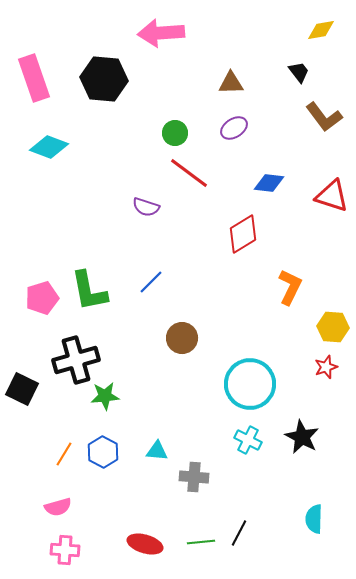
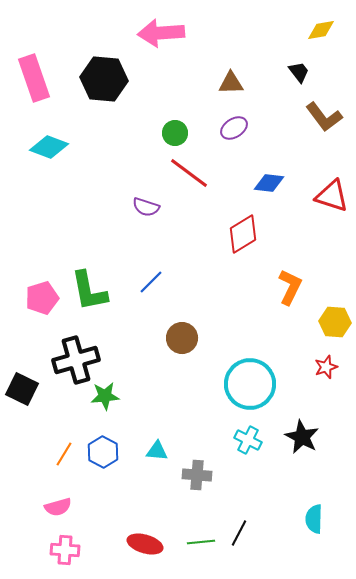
yellow hexagon: moved 2 px right, 5 px up
gray cross: moved 3 px right, 2 px up
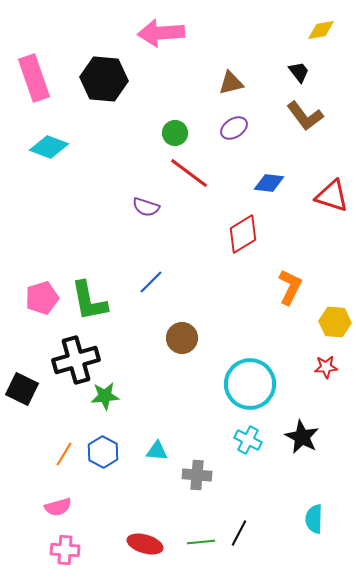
brown triangle: rotated 12 degrees counterclockwise
brown L-shape: moved 19 px left, 1 px up
green L-shape: moved 10 px down
red star: rotated 15 degrees clockwise
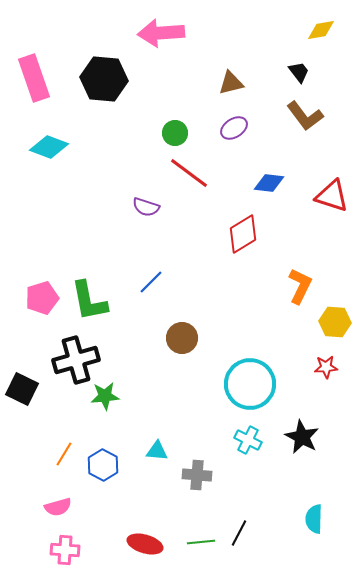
orange L-shape: moved 10 px right, 1 px up
blue hexagon: moved 13 px down
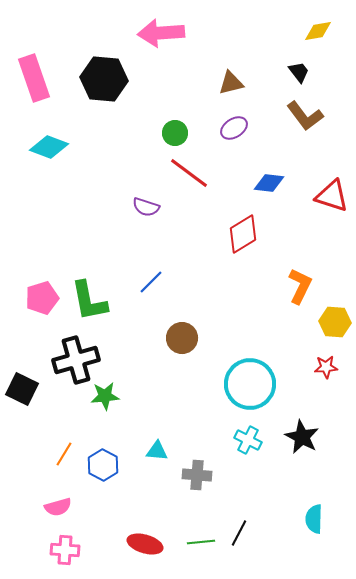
yellow diamond: moved 3 px left, 1 px down
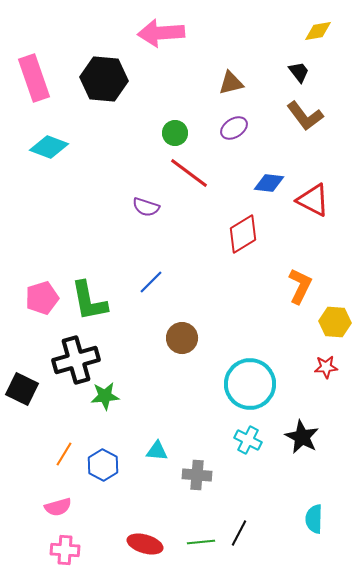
red triangle: moved 19 px left, 4 px down; rotated 9 degrees clockwise
